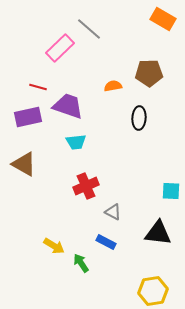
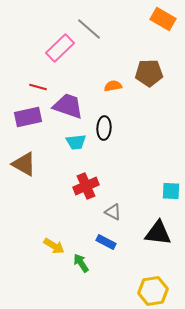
black ellipse: moved 35 px left, 10 px down
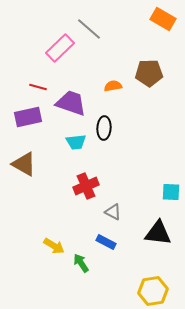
purple trapezoid: moved 3 px right, 3 px up
cyan square: moved 1 px down
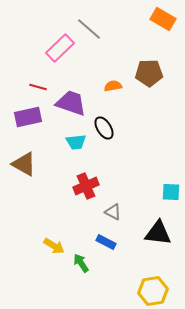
black ellipse: rotated 35 degrees counterclockwise
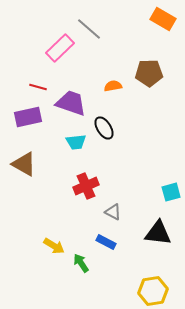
cyan square: rotated 18 degrees counterclockwise
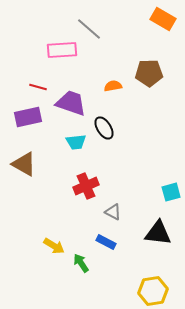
pink rectangle: moved 2 px right, 2 px down; rotated 40 degrees clockwise
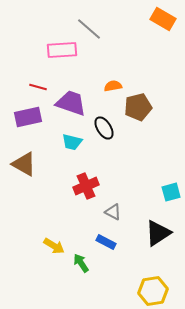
brown pentagon: moved 11 px left, 34 px down; rotated 12 degrees counterclockwise
cyan trapezoid: moved 4 px left; rotated 20 degrees clockwise
black triangle: rotated 40 degrees counterclockwise
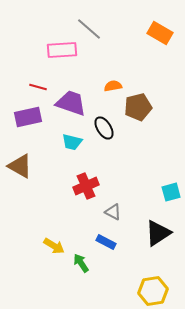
orange rectangle: moved 3 px left, 14 px down
brown triangle: moved 4 px left, 2 px down
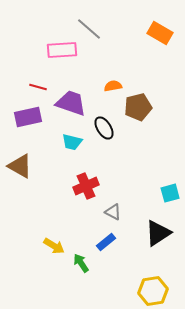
cyan square: moved 1 px left, 1 px down
blue rectangle: rotated 66 degrees counterclockwise
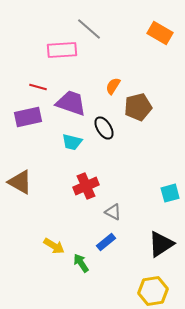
orange semicircle: rotated 48 degrees counterclockwise
brown triangle: moved 16 px down
black triangle: moved 3 px right, 11 px down
